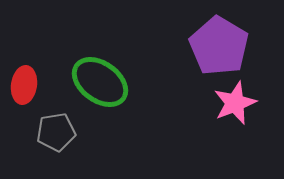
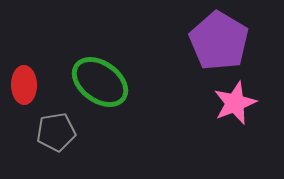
purple pentagon: moved 5 px up
red ellipse: rotated 9 degrees counterclockwise
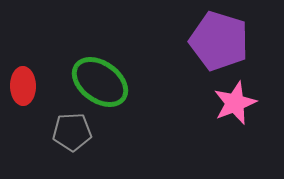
purple pentagon: rotated 14 degrees counterclockwise
red ellipse: moved 1 px left, 1 px down
gray pentagon: moved 16 px right; rotated 6 degrees clockwise
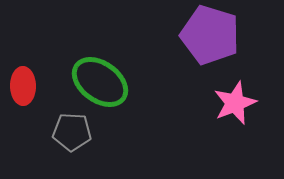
purple pentagon: moved 9 px left, 6 px up
gray pentagon: rotated 6 degrees clockwise
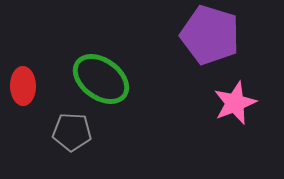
green ellipse: moved 1 px right, 3 px up
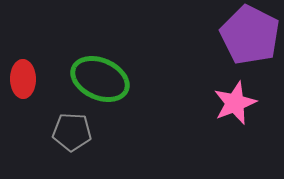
purple pentagon: moved 40 px right; rotated 10 degrees clockwise
green ellipse: moved 1 px left; rotated 12 degrees counterclockwise
red ellipse: moved 7 px up
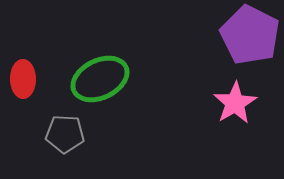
green ellipse: rotated 50 degrees counterclockwise
pink star: rotated 9 degrees counterclockwise
gray pentagon: moved 7 px left, 2 px down
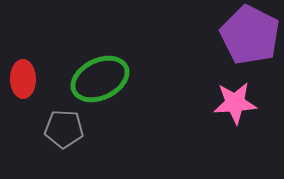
pink star: rotated 27 degrees clockwise
gray pentagon: moved 1 px left, 5 px up
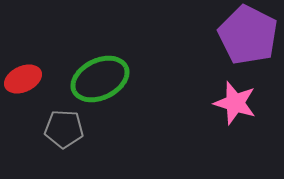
purple pentagon: moved 2 px left
red ellipse: rotated 66 degrees clockwise
pink star: rotated 21 degrees clockwise
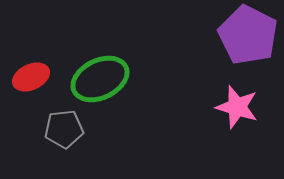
red ellipse: moved 8 px right, 2 px up
pink star: moved 2 px right, 4 px down
gray pentagon: rotated 9 degrees counterclockwise
